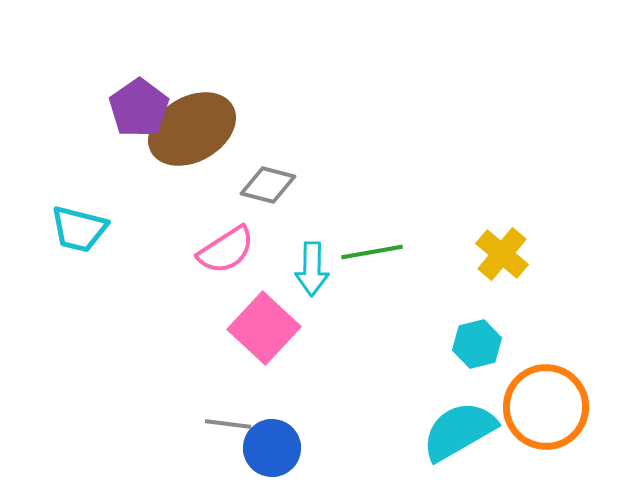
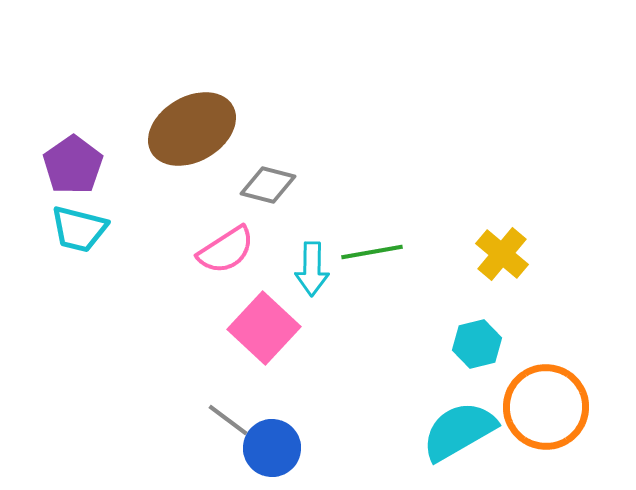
purple pentagon: moved 66 px left, 57 px down
gray line: moved 4 px up; rotated 30 degrees clockwise
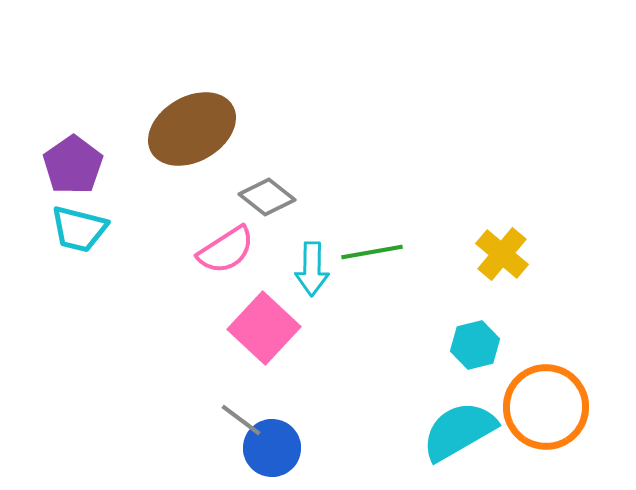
gray diamond: moved 1 px left, 12 px down; rotated 24 degrees clockwise
cyan hexagon: moved 2 px left, 1 px down
gray line: moved 13 px right
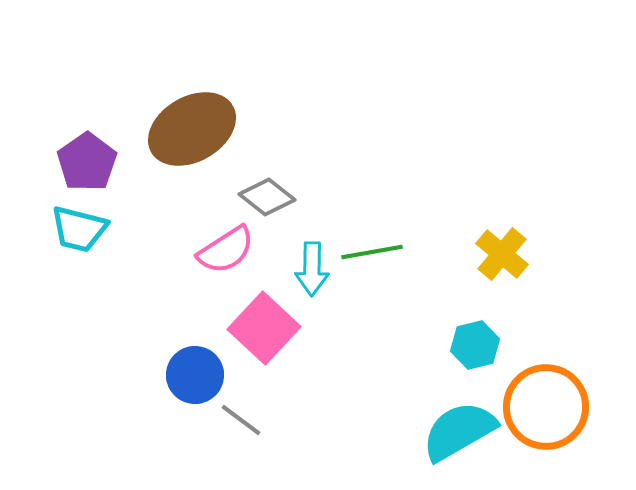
purple pentagon: moved 14 px right, 3 px up
blue circle: moved 77 px left, 73 px up
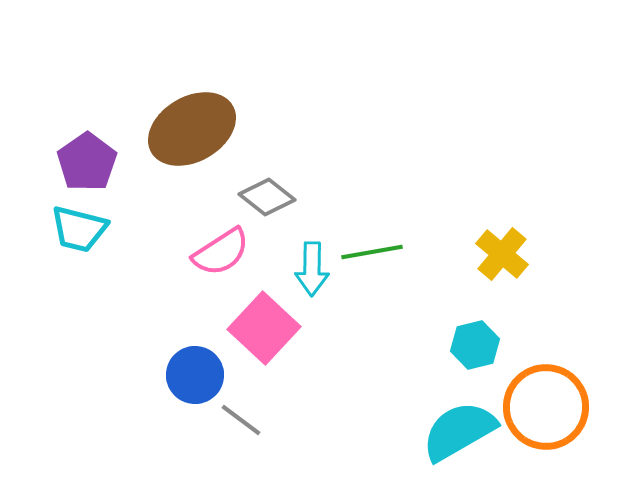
pink semicircle: moved 5 px left, 2 px down
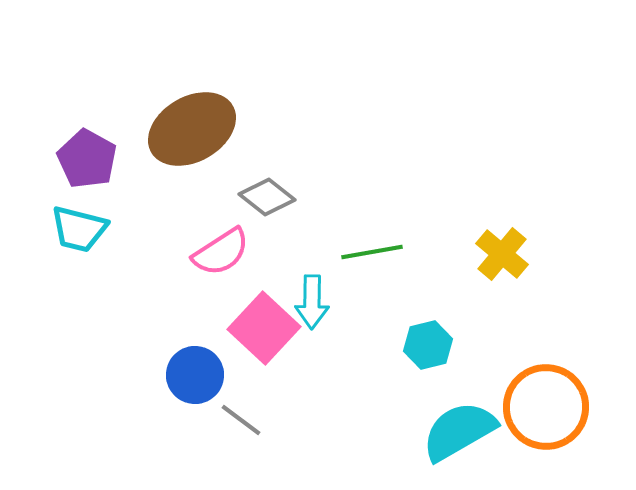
purple pentagon: moved 3 px up; rotated 8 degrees counterclockwise
cyan arrow: moved 33 px down
cyan hexagon: moved 47 px left
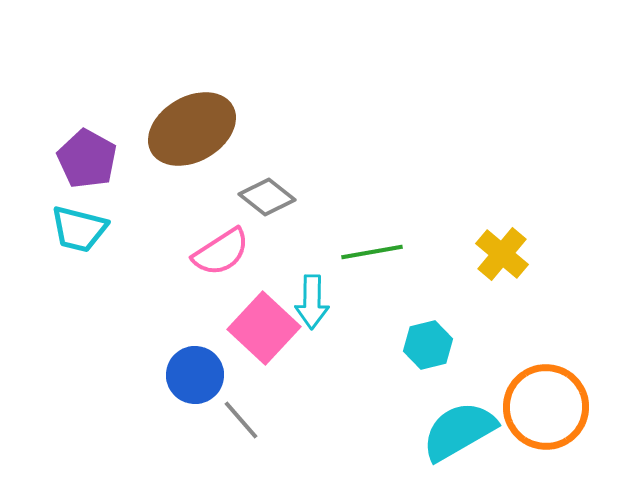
gray line: rotated 12 degrees clockwise
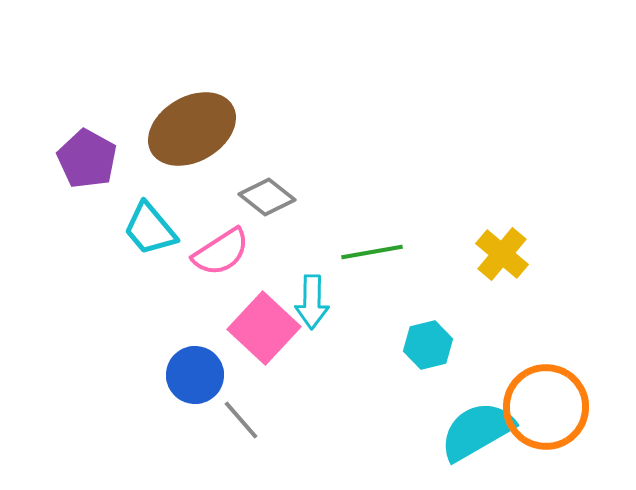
cyan trapezoid: moved 71 px right; rotated 36 degrees clockwise
cyan semicircle: moved 18 px right
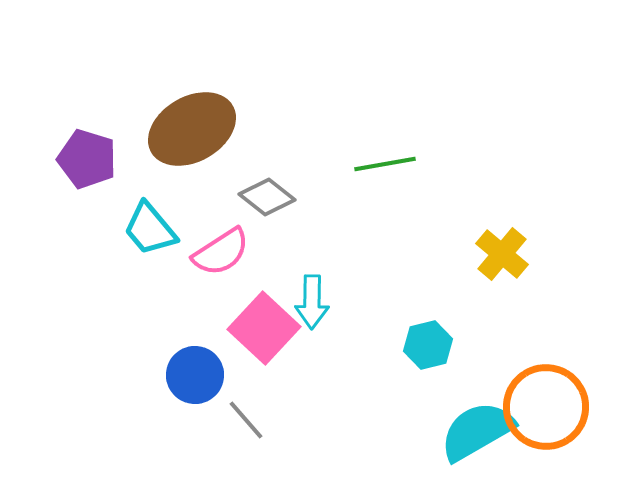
purple pentagon: rotated 12 degrees counterclockwise
green line: moved 13 px right, 88 px up
gray line: moved 5 px right
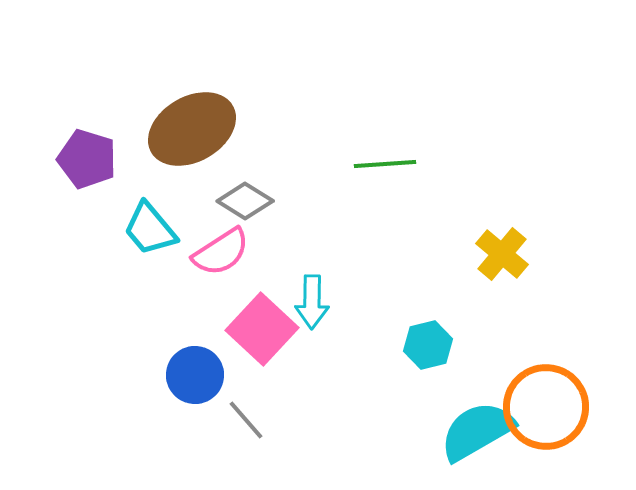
green line: rotated 6 degrees clockwise
gray diamond: moved 22 px left, 4 px down; rotated 6 degrees counterclockwise
pink square: moved 2 px left, 1 px down
